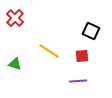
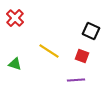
red square: rotated 24 degrees clockwise
purple line: moved 2 px left, 1 px up
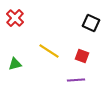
black square: moved 8 px up
green triangle: rotated 32 degrees counterclockwise
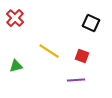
green triangle: moved 1 px right, 2 px down
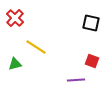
black square: rotated 12 degrees counterclockwise
yellow line: moved 13 px left, 4 px up
red square: moved 10 px right, 5 px down
green triangle: moved 1 px left, 2 px up
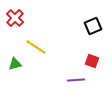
black square: moved 2 px right, 3 px down; rotated 36 degrees counterclockwise
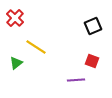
green triangle: moved 1 px right, 1 px up; rotated 24 degrees counterclockwise
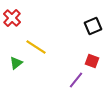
red cross: moved 3 px left
purple line: rotated 48 degrees counterclockwise
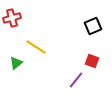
red cross: rotated 30 degrees clockwise
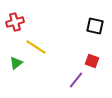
red cross: moved 3 px right, 4 px down
black square: moved 2 px right; rotated 36 degrees clockwise
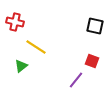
red cross: rotated 30 degrees clockwise
green triangle: moved 5 px right, 3 px down
